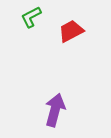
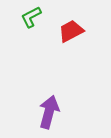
purple arrow: moved 6 px left, 2 px down
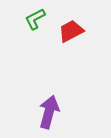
green L-shape: moved 4 px right, 2 px down
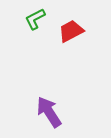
purple arrow: rotated 48 degrees counterclockwise
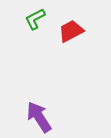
purple arrow: moved 10 px left, 5 px down
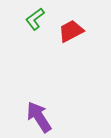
green L-shape: rotated 10 degrees counterclockwise
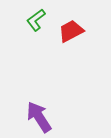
green L-shape: moved 1 px right, 1 px down
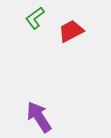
green L-shape: moved 1 px left, 2 px up
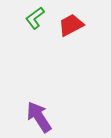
red trapezoid: moved 6 px up
